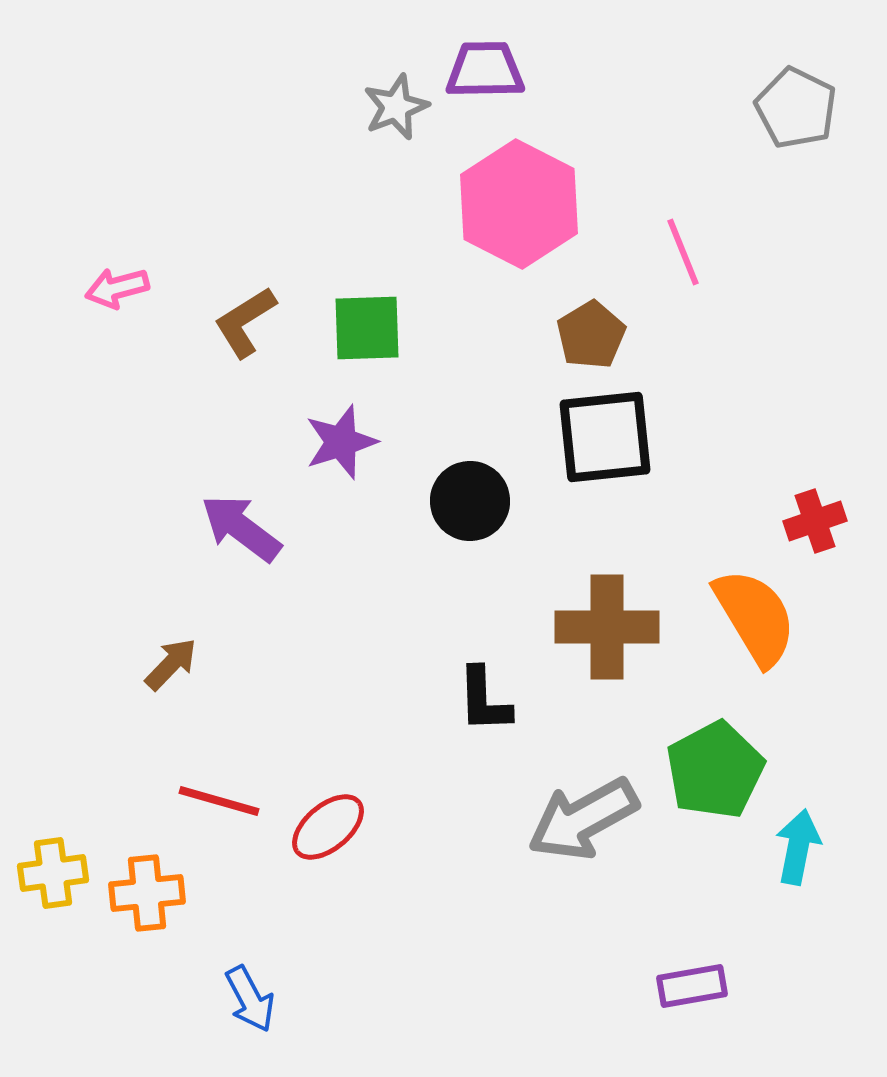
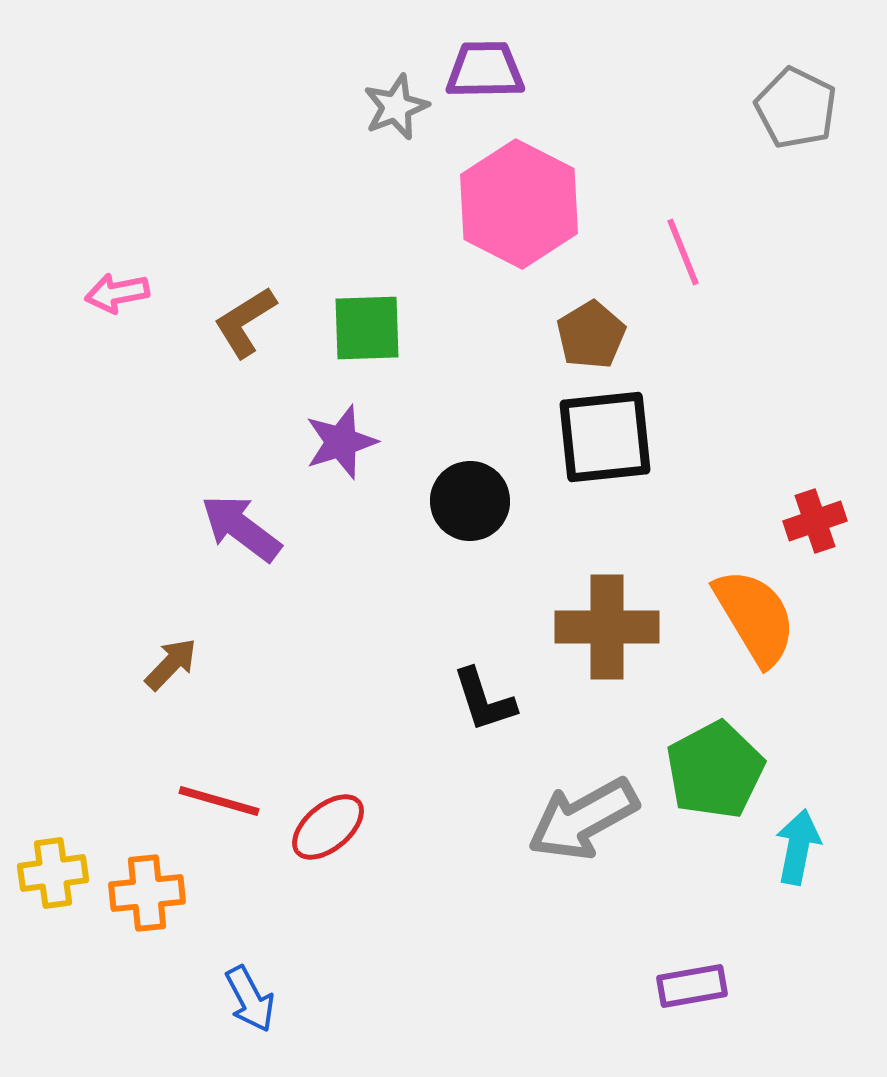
pink arrow: moved 5 px down; rotated 4 degrees clockwise
black L-shape: rotated 16 degrees counterclockwise
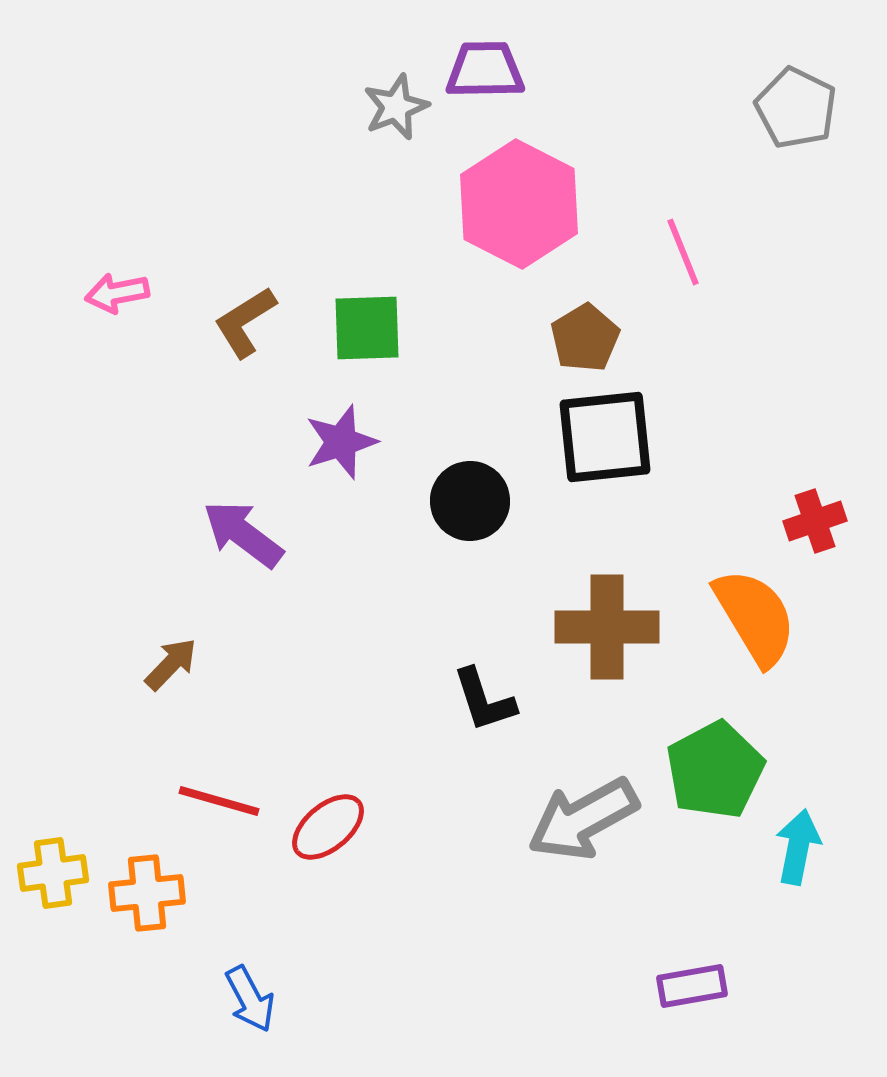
brown pentagon: moved 6 px left, 3 px down
purple arrow: moved 2 px right, 6 px down
